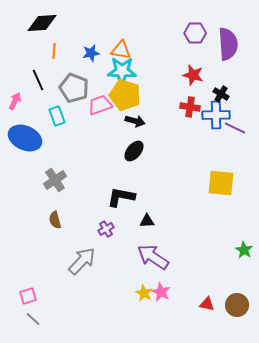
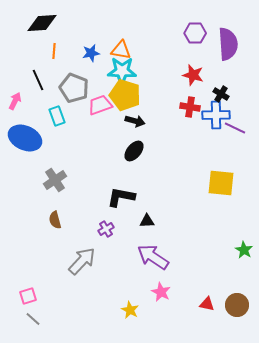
yellow star: moved 14 px left, 17 px down
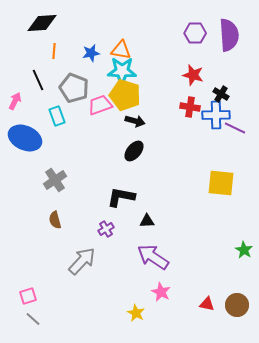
purple semicircle: moved 1 px right, 9 px up
yellow star: moved 6 px right, 3 px down
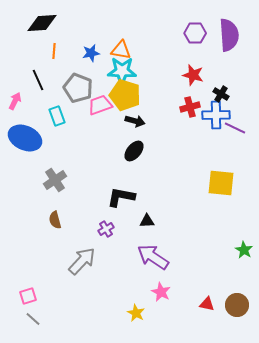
gray pentagon: moved 4 px right
red cross: rotated 24 degrees counterclockwise
